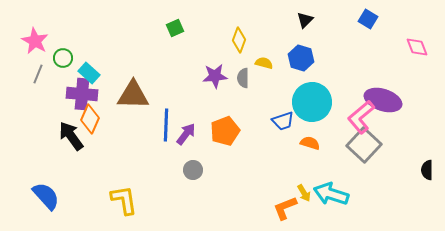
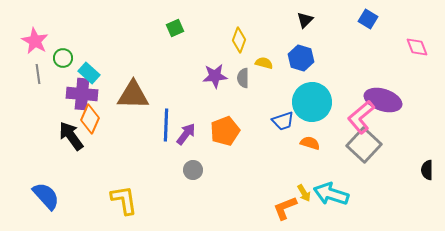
gray line: rotated 30 degrees counterclockwise
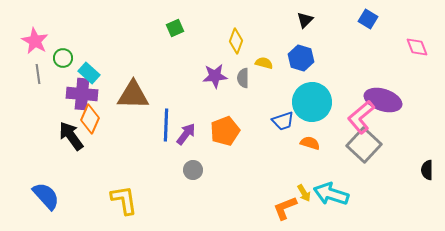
yellow diamond: moved 3 px left, 1 px down
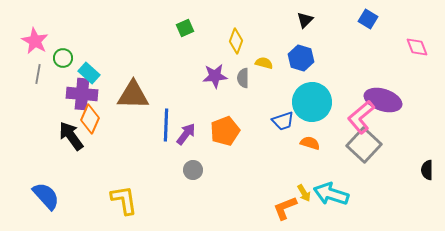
green square: moved 10 px right
gray line: rotated 18 degrees clockwise
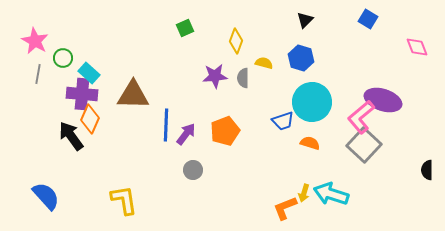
yellow arrow: rotated 48 degrees clockwise
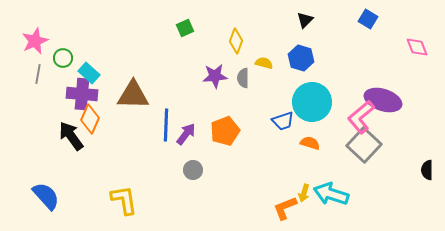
pink star: rotated 20 degrees clockwise
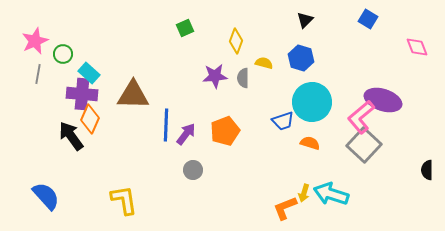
green circle: moved 4 px up
